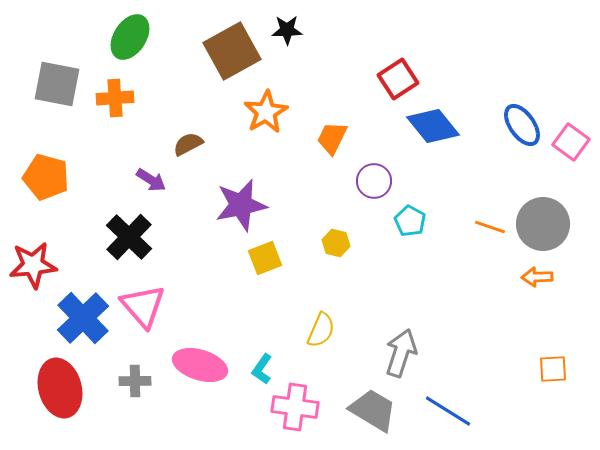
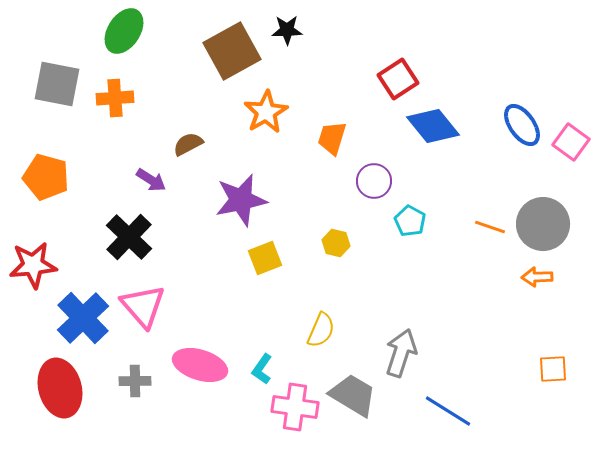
green ellipse: moved 6 px left, 6 px up
orange trapezoid: rotated 9 degrees counterclockwise
purple star: moved 5 px up
gray trapezoid: moved 20 px left, 15 px up
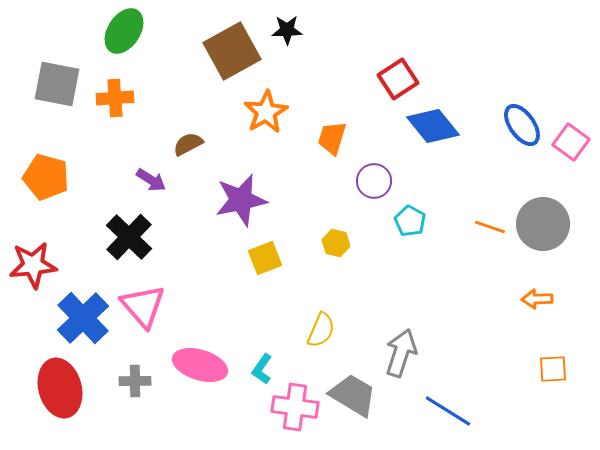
orange arrow: moved 22 px down
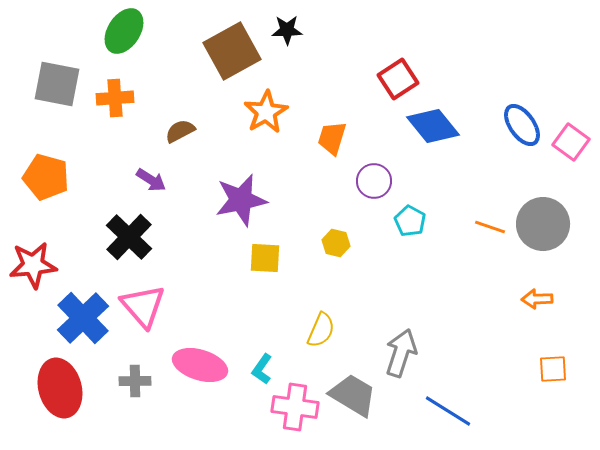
brown semicircle: moved 8 px left, 13 px up
yellow square: rotated 24 degrees clockwise
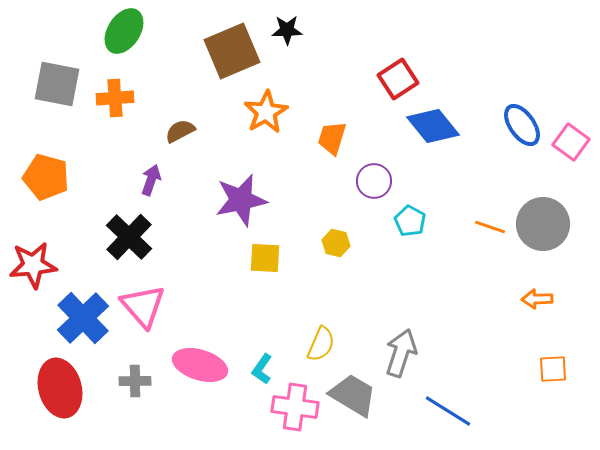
brown square: rotated 6 degrees clockwise
purple arrow: rotated 104 degrees counterclockwise
yellow semicircle: moved 14 px down
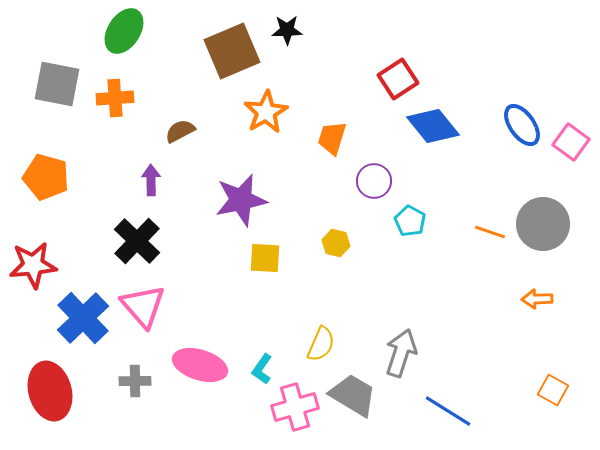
purple arrow: rotated 20 degrees counterclockwise
orange line: moved 5 px down
black cross: moved 8 px right, 4 px down
orange square: moved 21 px down; rotated 32 degrees clockwise
red ellipse: moved 10 px left, 3 px down
pink cross: rotated 24 degrees counterclockwise
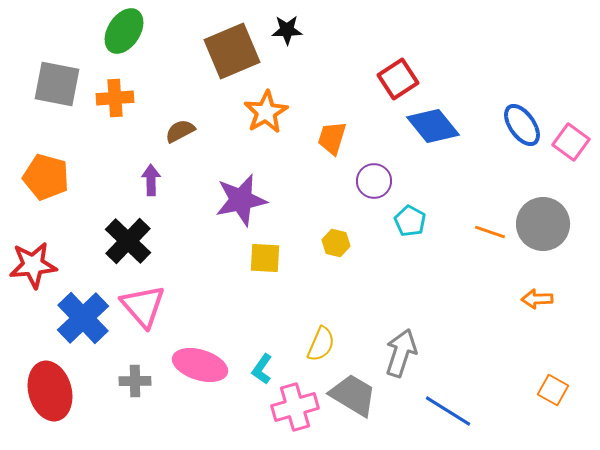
black cross: moved 9 px left
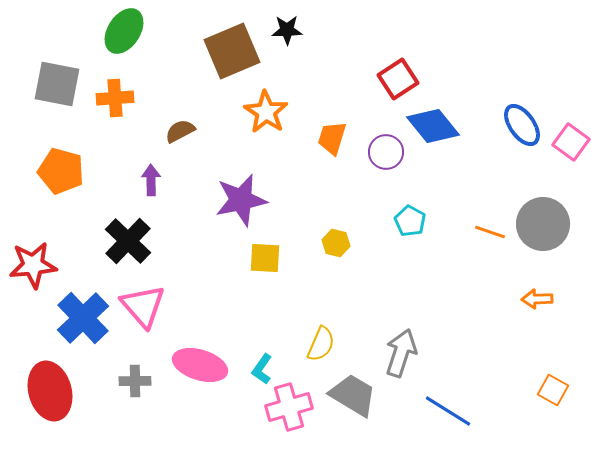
orange star: rotated 9 degrees counterclockwise
orange pentagon: moved 15 px right, 6 px up
purple circle: moved 12 px right, 29 px up
pink cross: moved 6 px left
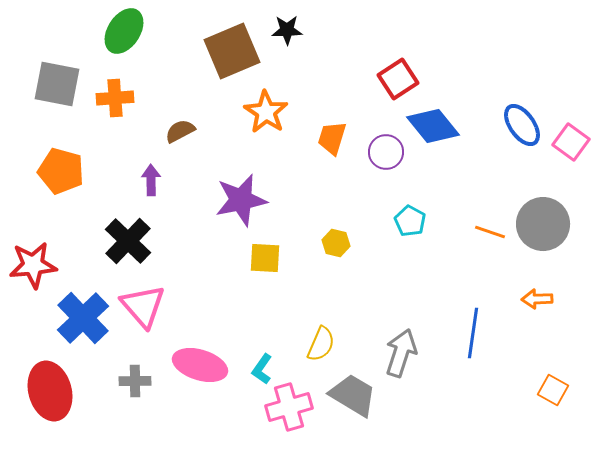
blue line: moved 25 px right, 78 px up; rotated 66 degrees clockwise
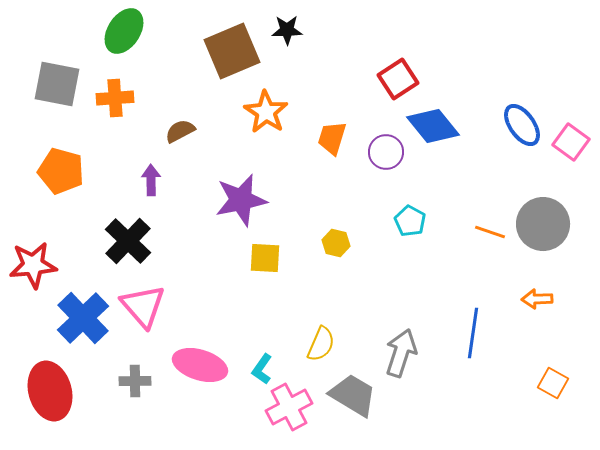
orange square: moved 7 px up
pink cross: rotated 12 degrees counterclockwise
